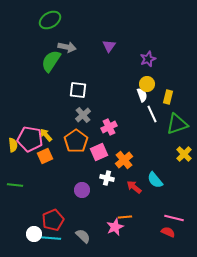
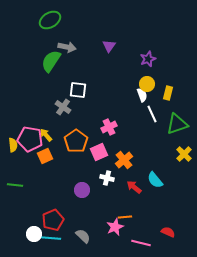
yellow rectangle: moved 4 px up
gray cross: moved 20 px left, 8 px up; rotated 14 degrees counterclockwise
pink line: moved 33 px left, 25 px down
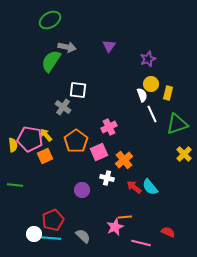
yellow circle: moved 4 px right
cyan semicircle: moved 5 px left, 7 px down
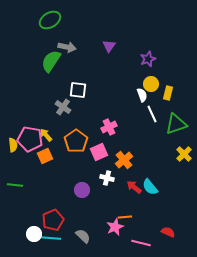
green triangle: moved 1 px left
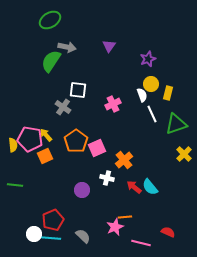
pink cross: moved 4 px right, 23 px up
pink square: moved 2 px left, 4 px up
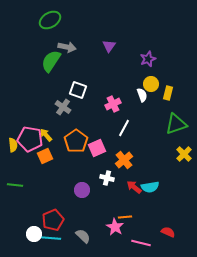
white square: rotated 12 degrees clockwise
white line: moved 28 px left, 14 px down; rotated 54 degrees clockwise
cyan semicircle: rotated 60 degrees counterclockwise
pink star: rotated 18 degrees counterclockwise
